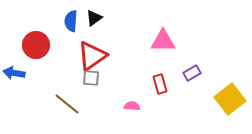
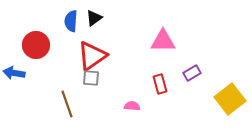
brown line: rotated 32 degrees clockwise
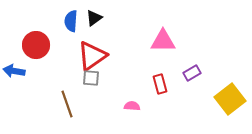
blue arrow: moved 2 px up
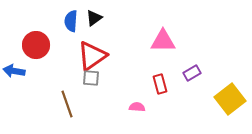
pink semicircle: moved 5 px right, 1 px down
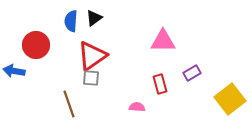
brown line: moved 2 px right
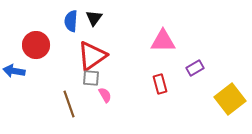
black triangle: rotated 18 degrees counterclockwise
purple rectangle: moved 3 px right, 5 px up
pink semicircle: moved 32 px left, 12 px up; rotated 56 degrees clockwise
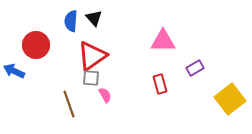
black triangle: rotated 18 degrees counterclockwise
blue arrow: rotated 15 degrees clockwise
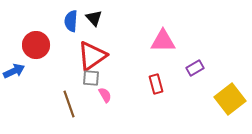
blue arrow: rotated 130 degrees clockwise
red rectangle: moved 4 px left
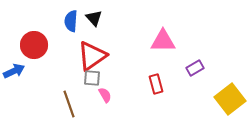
red circle: moved 2 px left
gray square: moved 1 px right
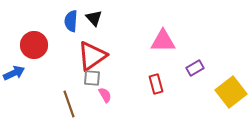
blue arrow: moved 2 px down
yellow square: moved 1 px right, 7 px up
